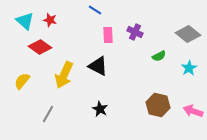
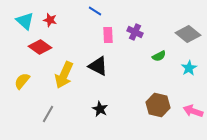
blue line: moved 1 px down
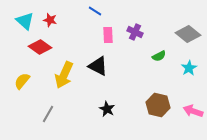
black star: moved 7 px right
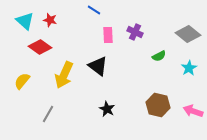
blue line: moved 1 px left, 1 px up
black triangle: rotated 10 degrees clockwise
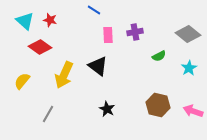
purple cross: rotated 35 degrees counterclockwise
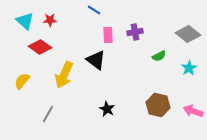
red star: rotated 16 degrees counterclockwise
black triangle: moved 2 px left, 6 px up
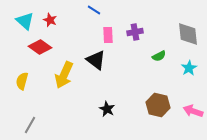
red star: rotated 24 degrees clockwise
gray diamond: rotated 45 degrees clockwise
yellow semicircle: rotated 24 degrees counterclockwise
gray line: moved 18 px left, 11 px down
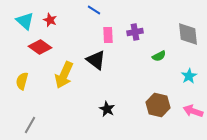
cyan star: moved 8 px down
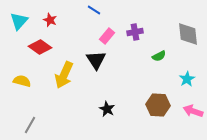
cyan triangle: moved 6 px left; rotated 30 degrees clockwise
pink rectangle: moved 1 px left, 1 px down; rotated 42 degrees clockwise
black triangle: rotated 20 degrees clockwise
cyan star: moved 2 px left, 3 px down
yellow semicircle: rotated 90 degrees clockwise
brown hexagon: rotated 10 degrees counterclockwise
